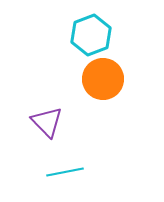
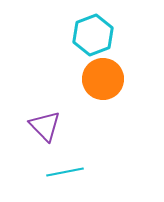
cyan hexagon: moved 2 px right
purple triangle: moved 2 px left, 4 px down
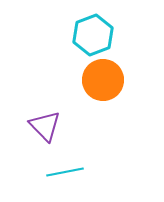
orange circle: moved 1 px down
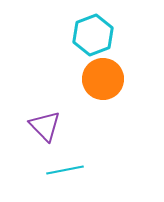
orange circle: moved 1 px up
cyan line: moved 2 px up
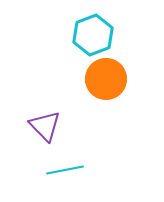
orange circle: moved 3 px right
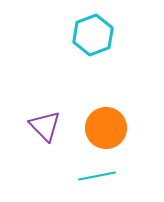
orange circle: moved 49 px down
cyan line: moved 32 px right, 6 px down
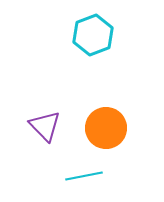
cyan line: moved 13 px left
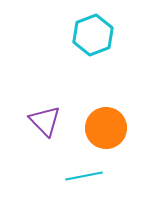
purple triangle: moved 5 px up
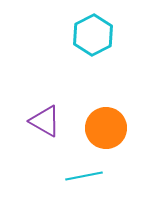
cyan hexagon: rotated 6 degrees counterclockwise
purple triangle: rotated 16 degrees counterclockwise
